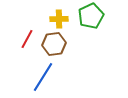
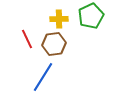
red line: rotated 54 degrees counterclockwise
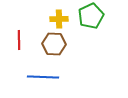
red line: moved 8 px left, 1 px down; rotated 24 degrees clockwise
brown hexagon: rotated 10 degrees clockwise
blue line: rotated 60 degrees clockwise
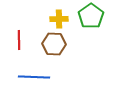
green pentagon: rotated 10 degrees counterclockwise
blue line: moved 9 px left
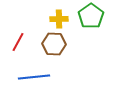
red line: moved 1 px left, 2 px down; rotated 30 degrees clockwise
blue line: rotated 8 degrees counterclockwise
